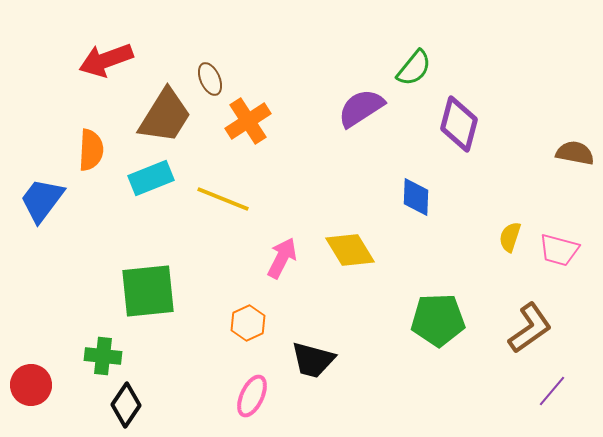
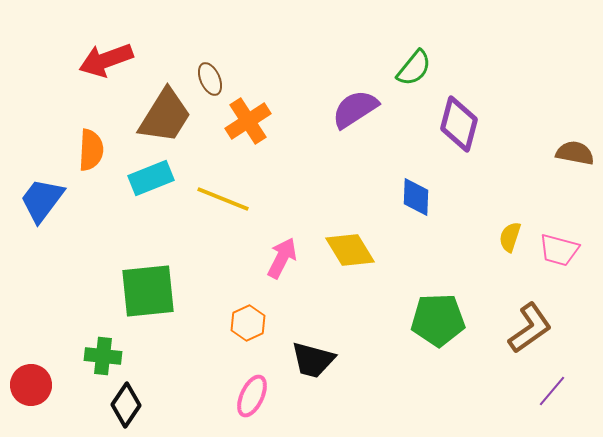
purple semicircle: moved 6 px left, 1 px down
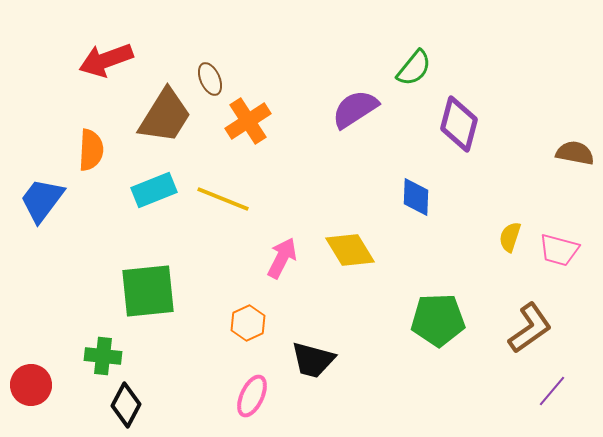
cyan rectangle: moved 3 px right, 12 px down
black diamond: rotated 6 degrees counterclockwise
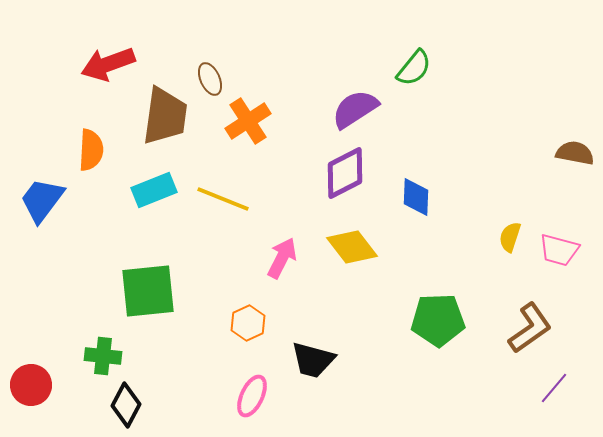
red arrow: moved 2 px right, 4 px down
brown trapezoid: rotated 24 degrees counterclockwise
purple diamond: moved 114 px left, 49 px down; rotated 48 degrees clockwise
yellow diamond: moved 2 px right, 3 px up; rotated 6 degrees counterclockwise
purple line: moved 2 px right, 3 px up
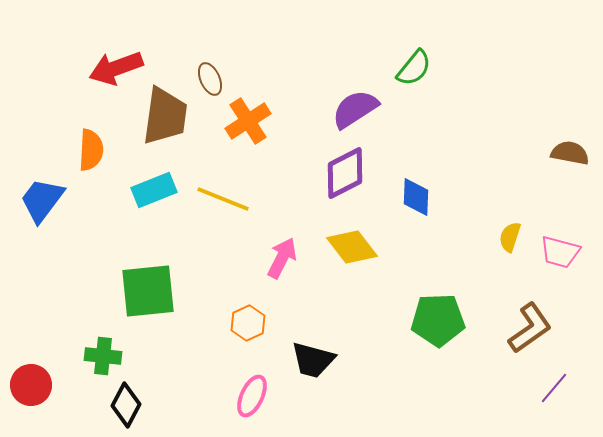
red arrow: moved 8 px right, 4 px down
brown semicircle: moved 5 px left
pink trapezoid: moved 1 px right, 2 px down
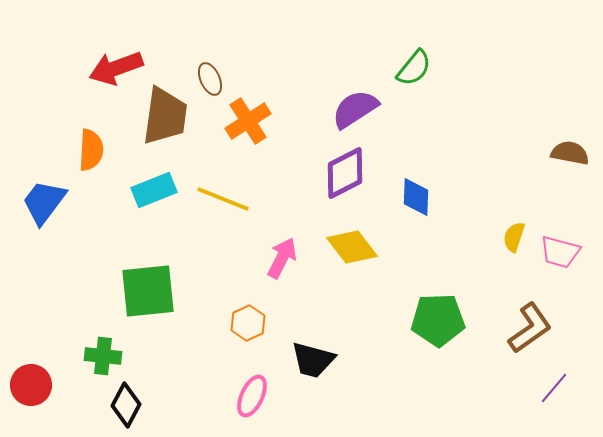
blue trapezoid: moved 2 px right, 2 px down
yellow semicircle: moved 4 px right
